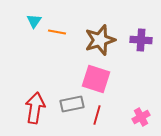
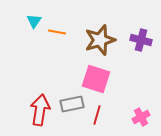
purple cross: rotated 10 degrees clockwise
red arrow: moved 5 px right, 2 px down
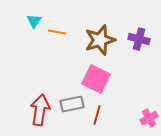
purple cross: moved 2 px left, 1 px up
pink square: rotated 8 degrees clockwise
pink cross: moved 8 px right, 1 px down
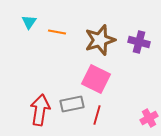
cyan triangle: moved 5 px left, 1 px down
purple cross: moved 3 px down
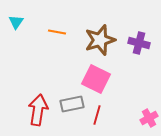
cyan triangle: moved 13 px left
purple cross: moved 1 px down
red arrow: moved 2 px left
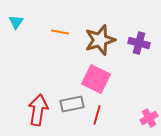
orange line: moved 3 px right
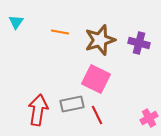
red line: rotated 42 degrees counterclockwise
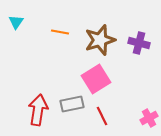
pink square: rotated 32 degrees clockwise
red line: moved 5 px right, 1 px down
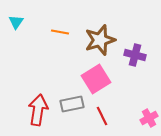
purple cross: moved 4 px left, 12 px down
